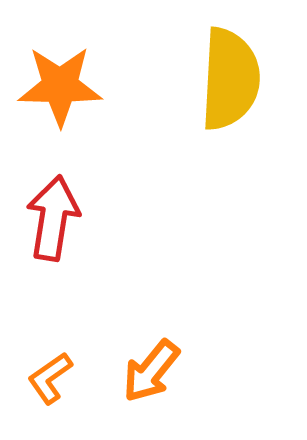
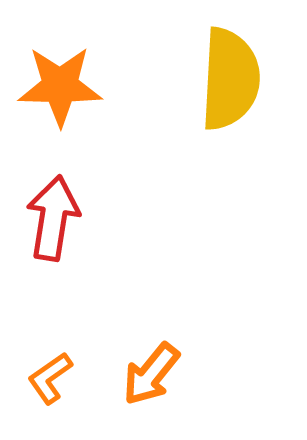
orange arrow: moved 3 px down
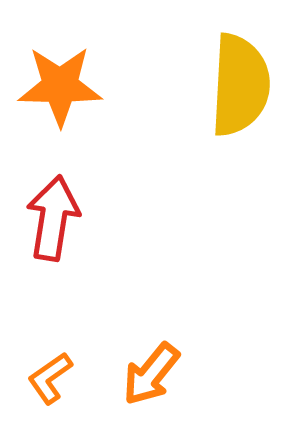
yellow semicircle: moved 10 px right, 6 px down
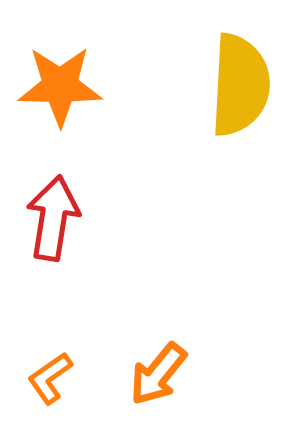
orange arrow: moved 7 px right
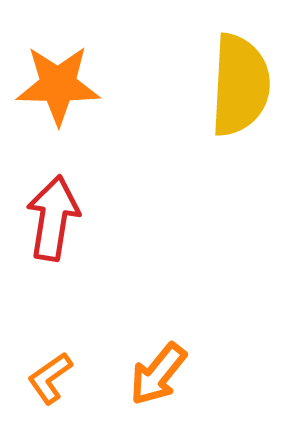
orange star: moved 2 px left, 1 px up
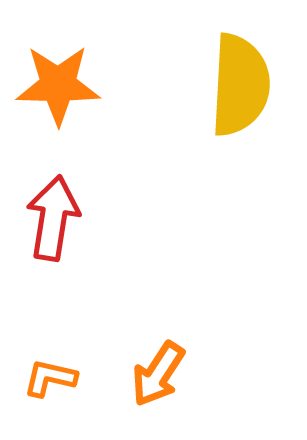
orange arrow: rotated 6 degrees counterclockwise
orange L-shape: rotated 48 degrees clockwise
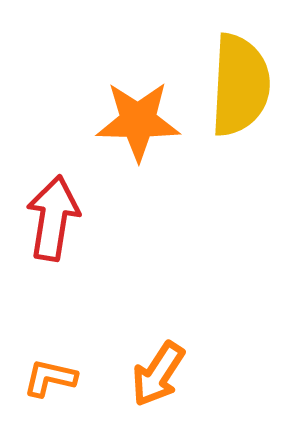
orange star: moved 80 px right, 36 px down
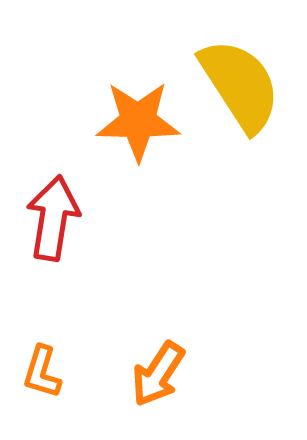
yellow semicircle: rotated 36 degrees counterclockwise
orange L-shape: moved 8 px left, 6 px up; rotated 86 degrees counterclockwise
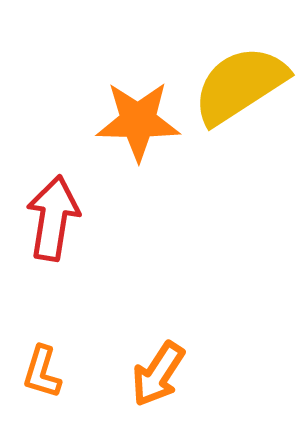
yellow semicircle: rotated 90 degrees counterclockwise
